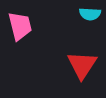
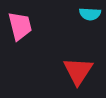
red triangle: moved 4 px left, 6 px down
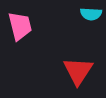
cyan semicircle: moved 1 px right
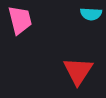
pink trapezoid: moved 6 px up
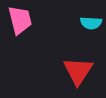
cyan semicircle: moved 9 px down
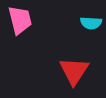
red triangle: moved 4 px left
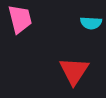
pink trapezoid: moved 1 px up
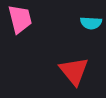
red triangle: rotated 12 degrees counterclockwise
